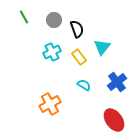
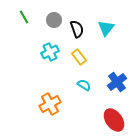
cyan triangle: moved 4 px right, 19 px up
cyan cross: moved 2 px left
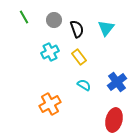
red ellipse: rotated 50 degrees clockwise
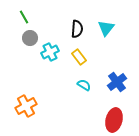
gray circle: moved 24 px left, 18 px down
black semicircle: rotated 24 degrees clockwise
orange cross: moved 24 px left, 2 px down
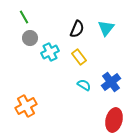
black semicircle: rotated 18 degrees clockwise
blue cross: moved 6 px left
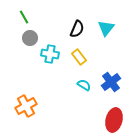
cyan cross: moved 2 px down; rotated 36 degrees clockwise
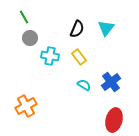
cyan cross: moved 2 px down
